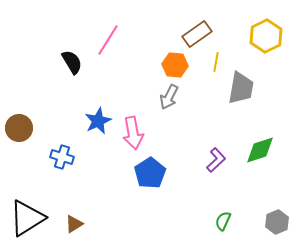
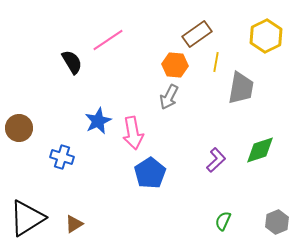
pink line: rotated 24 degrees clockwise
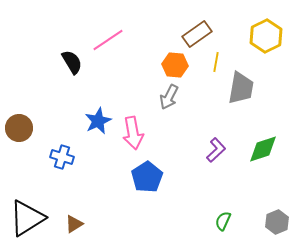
green diamond: moved 3 px right, 1 px up
purple L-shape: moved 10 px up
blue pentagon: moved 3 px left, 4 px down
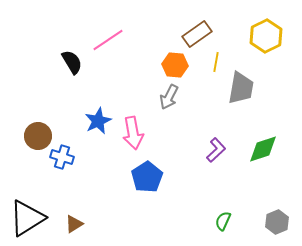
brown circle: moved 19 px right, 8 px down
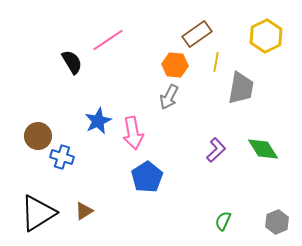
green diamond: rotated 76 degrees clockwise
black triangle: moved 11 px right, 5 px up
brown triangle: moved 10 px right, 13 px up
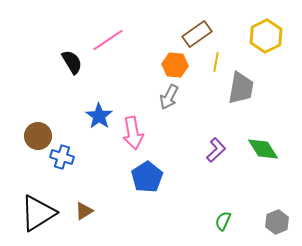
blue star: moved 1 px right, 5 px up; rotated 12 degrees counterclockwise
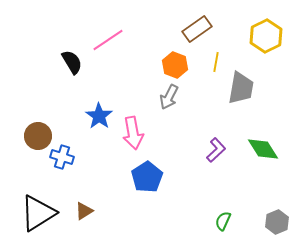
brown rectangle: moved 5 px up
orange hexagon: rotated 15 degrees clockwise
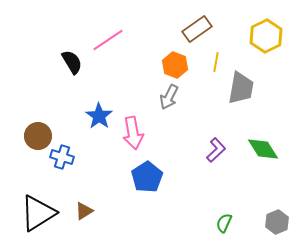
green semicircle: moved 1 px right, 2 px down
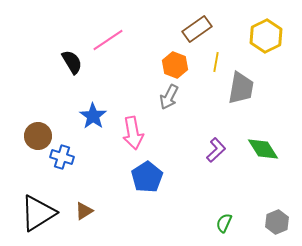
blue star: moved 6 px left
